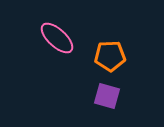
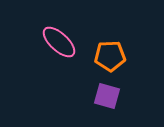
pink ellipse: moved 2 px right, 4 px down
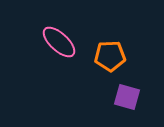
purple square: moved 20 px right, 1 px down
